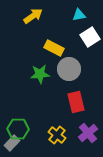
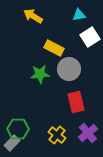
yellow arrow: rotated 114 degrees counterclockwise
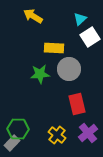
cyan triangle: moved 1 px right, 4 px down; rotated 32 degrees counterclockwise
yellow rectangle: rotated 24 degrees counterclockwise
red rectangle: moved 1 px right, 2 px down
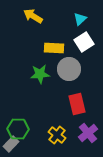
white square: moved 6 px left, 5 px down
gray rectangle: moved 1 px left, 1 px down
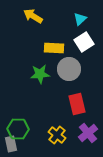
gray rectangle: rotated 56 degrees counterclockwise
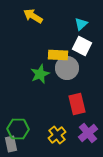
cyan triangle: moved 1 px right, 5 px down
white square: moved 2 px left, 4 px down; rotated 30 degrees counterclockwise
yellow rectangle: moved 4 px right, 7 px down
gray circle: moved 2 px left, 1 px up
green star: rotated 18 degrees counterclockwise
yellow cross: rotated 12 degrees clockwise
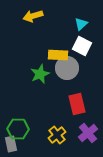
yellow arrow: rotated 48 degrees counterclockwise
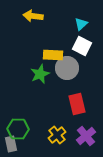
yellow arrow: rotated 24 degrees clockwise
yellow rectangle: moved 5 px left
purple cross: moved 2 px left, 3 px down
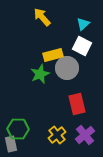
yellow arrow: moved 9 px right, 1 px down; rotated 42 degrees clockwise
cyan triangle: moved 2 px right
yellow rectangle: rotated 18 degrees counterclockwise
purple cross: moved 1 px left, 1 px up
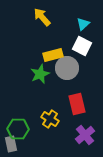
yellow cross: moved 7 px left, 16 px up; rotated 18 degrees counterclockwise
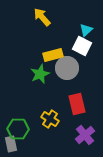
cyan triangle: moved 3 px right, 6 px down
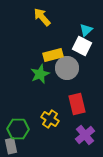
gray rectangle: moved 2 px down
